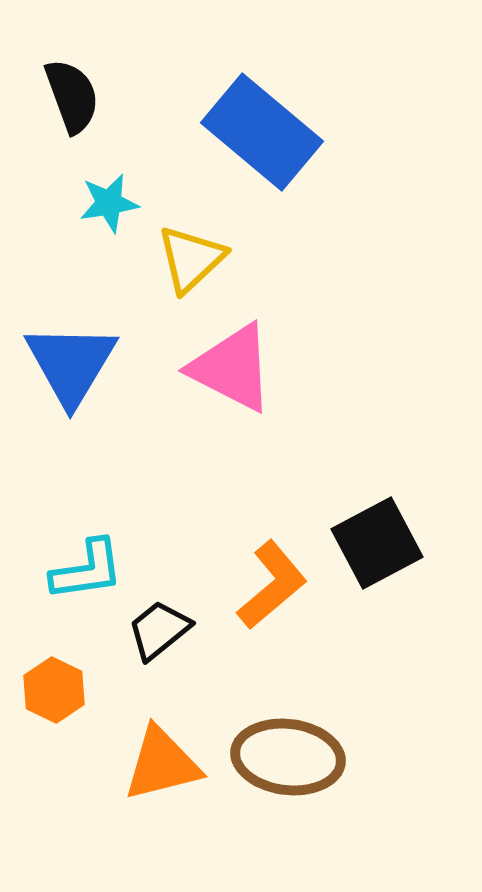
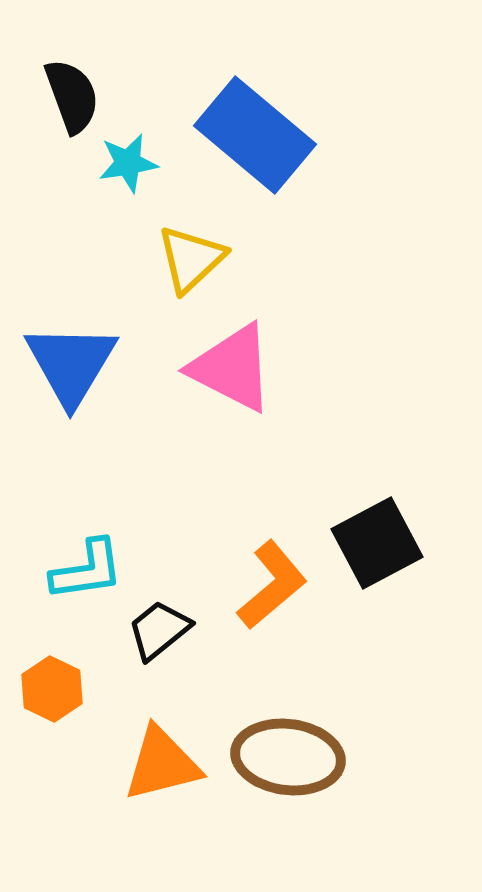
blue rectangle: moved 7 px left, 3 px down
cyan star: moved 19 px right, 40 px up
orange hexagon: moved 2 px left, 1 px up
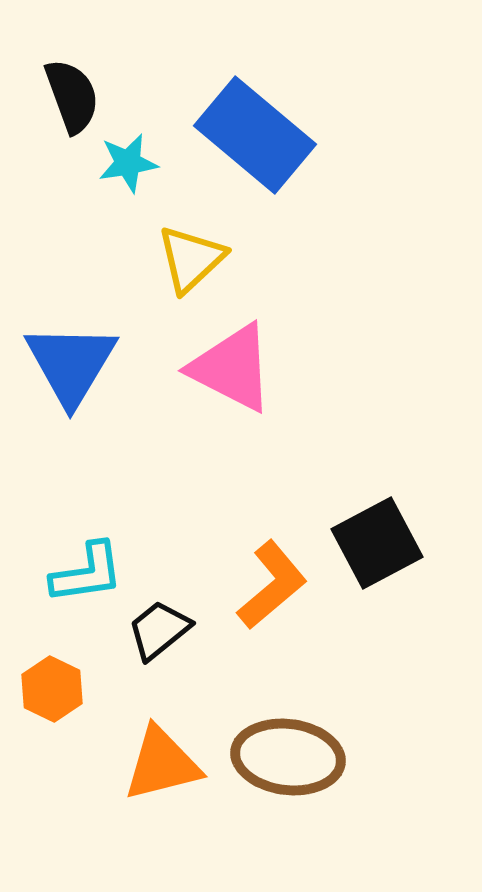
cyan L-shape: moved 3 px down
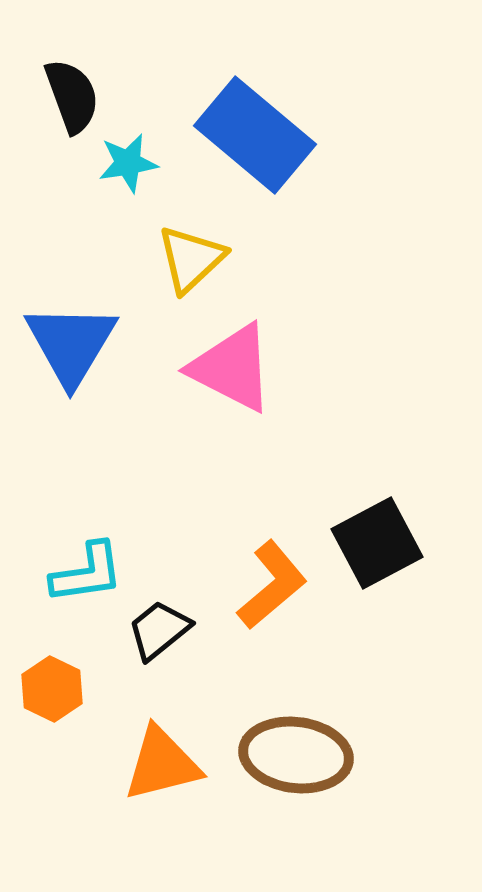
blue triangle: moved 20 px up
brown ellipse: moved 8 px right, 2 px up
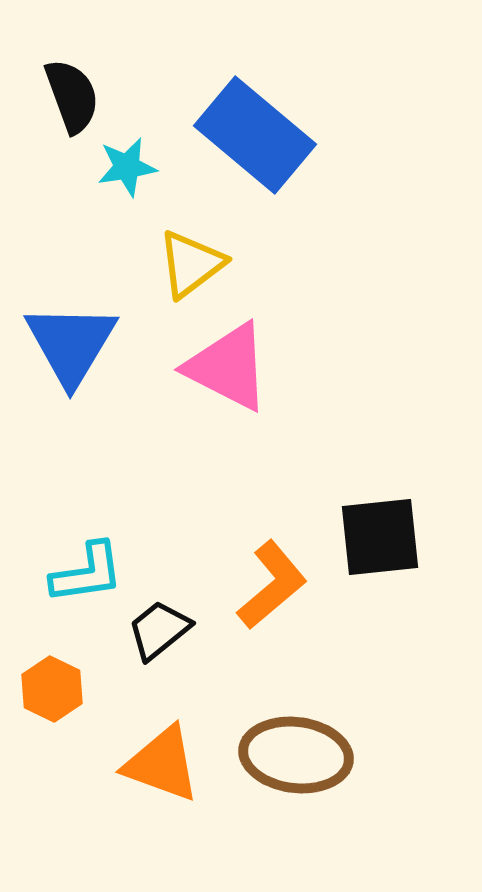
cyan star: moved 1 px left, 4 px down
yellow triangle: moved 5 px down; rotated 6 degrees clockwise
pink triangle: moved 4 px left, 1 px up
black square: moved 3 px right, 6 px up; rotated 22 degrees clockwise
orange triangle: rotated 34 degrees clockwise
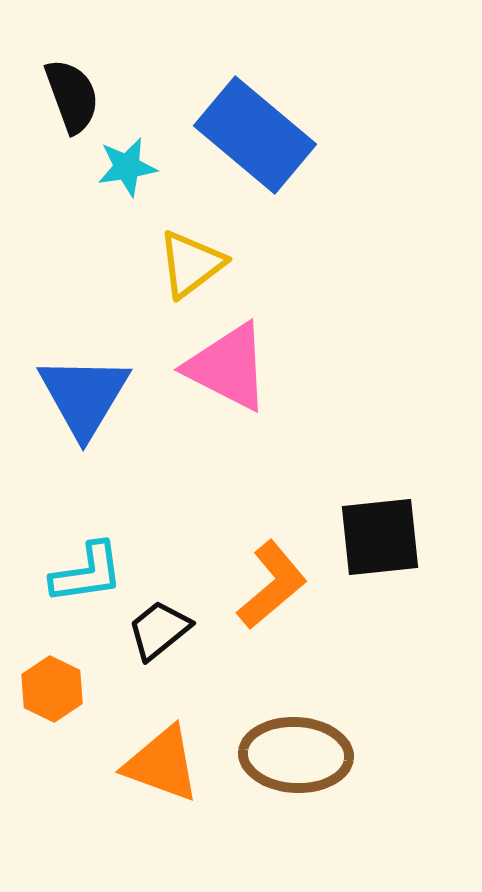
blue triangle: moved 13 px right, 52 px down
brown ellipse: rotated 4 degrees counterclockwise
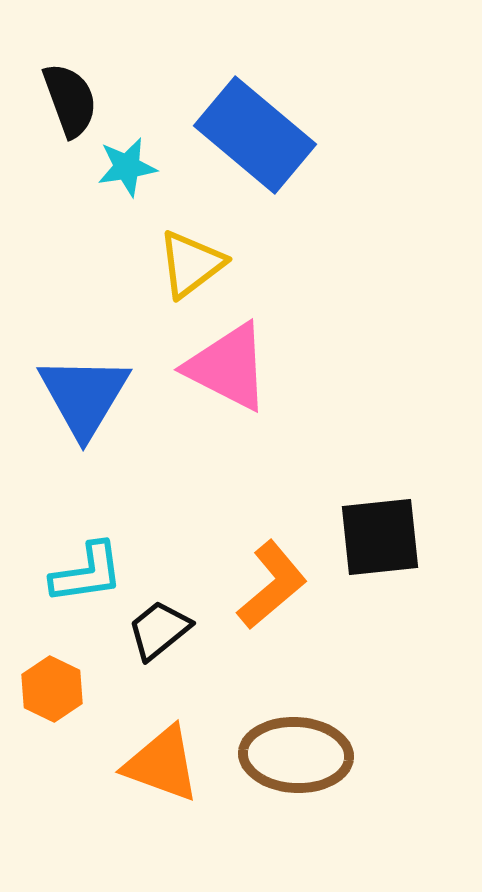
black semicircle: moved 2 px left, 4 px down
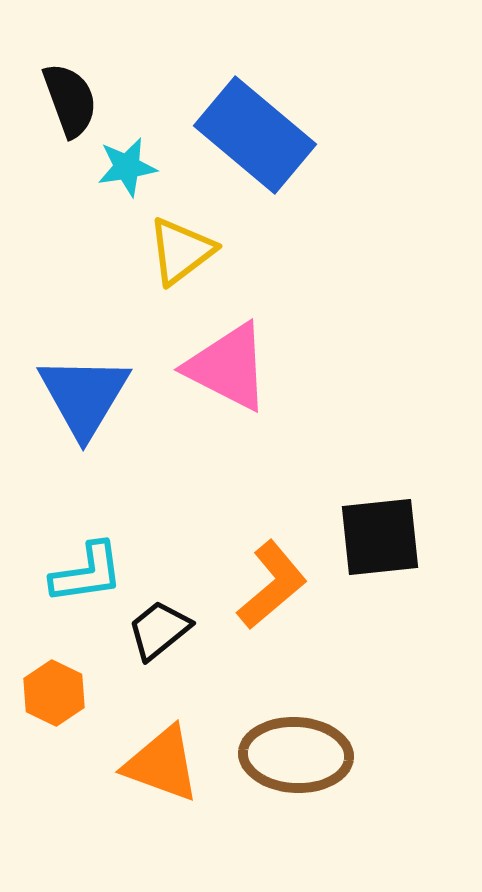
yellow triangle: moved 10 px left, 13 px up
orange hexagon: moved 2 px right, 4 px down
